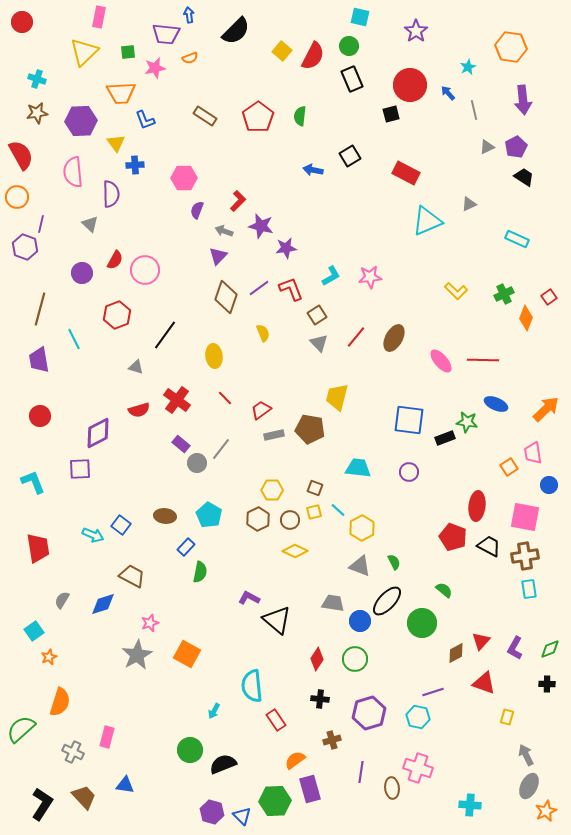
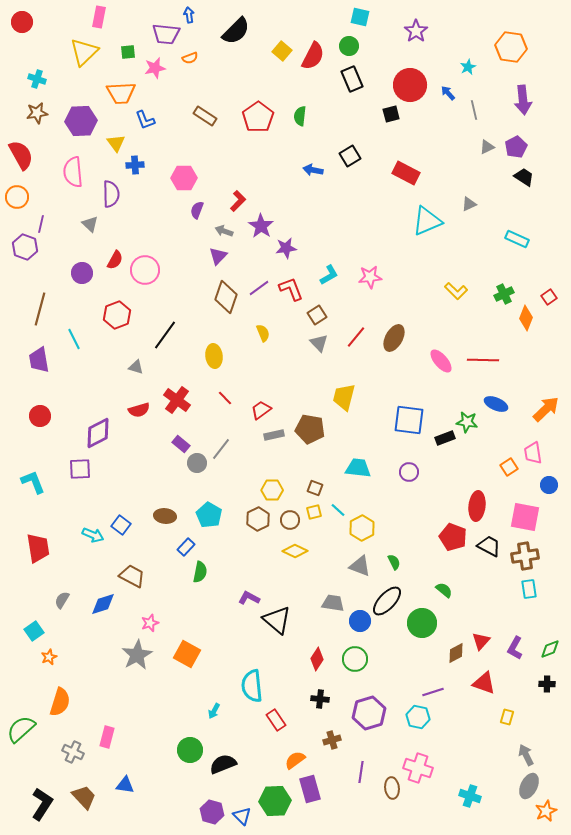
purple star at (261, 226): rotated 20 degrees clockwise
cyan L-shape at (331, 276): moved 2 px left, 1 px up
yellow trapezoid at (337, 397): moved 7 px right
cyan cross at (470, 805): moved 9 px up; rotated 15 degrees clockwise
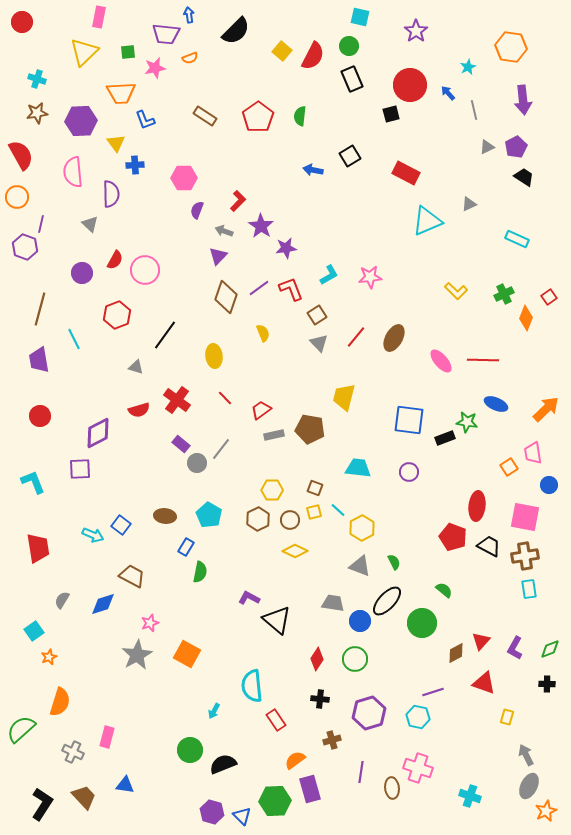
blue rectangle at (186, 547): rotated 12 degrees counterclockwise
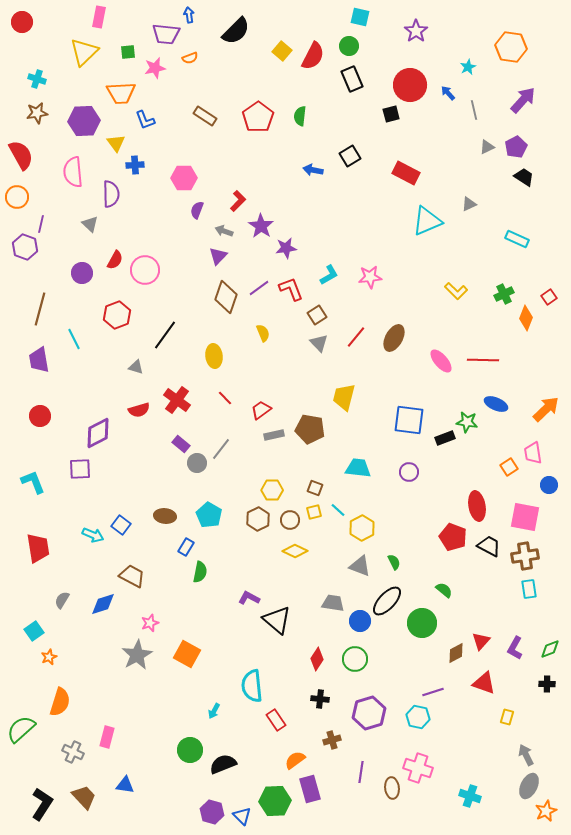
purple arrow at (523, 100): rotated 132 degrees counterclockwise
purple hexagon at (81, 121): moved 3 px right
red ellipse at (477, 506): rotated 16 degrees counterclockwise
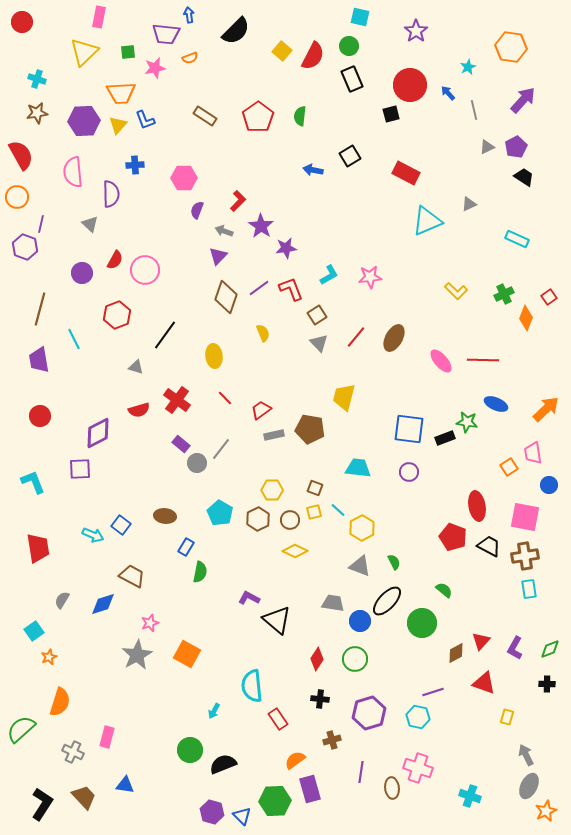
yellow triangle at (116, 143): moved 2 px right, 18 px up; rotated 18 degrees clockwise
blue square at (409, 420): moved 9 px down
cyan pentagon at (209, 515): moved 11 px right, 2 px up
red rectangle at (276, 720): moved 2 px right, 1 px up
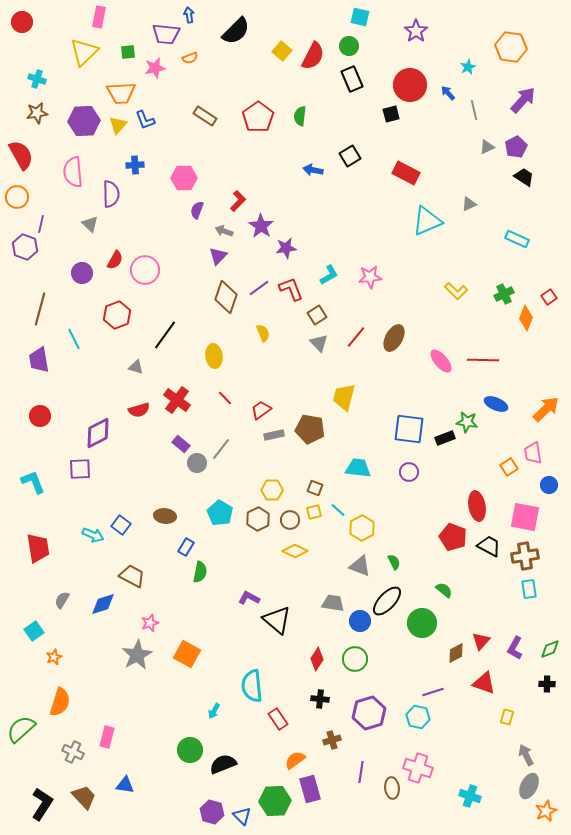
orange star at (49, 657): moved 5 px right
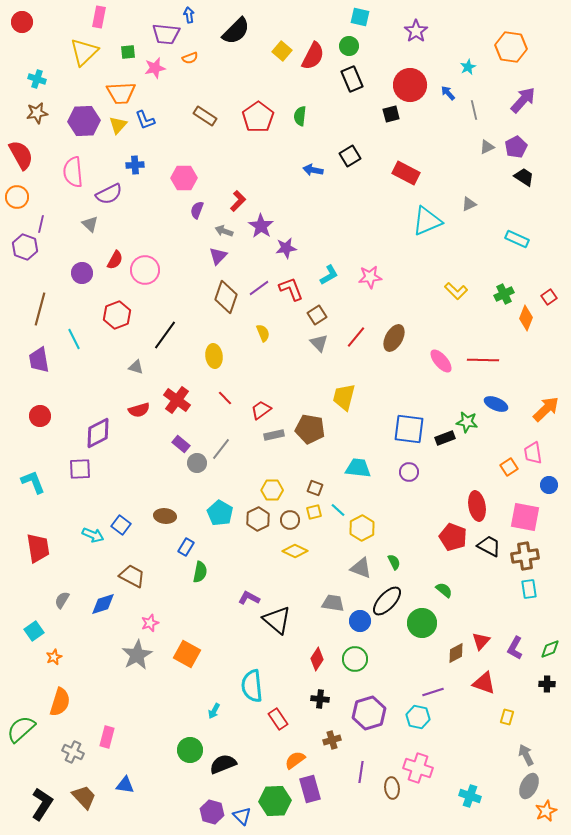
purple semicircle at (111, 194): moved 2 px left; rotated 64 degrees clockwise
gray triangle at (360, 566): moved 1 px right, 2 px down
